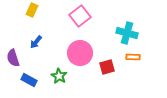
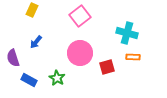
green star: moved 2 px left, 2 px down
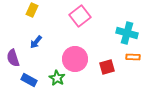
pink circle: moved 5 px left, 6 px down
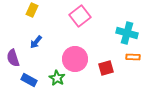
red square: moved 1 px left, 1 px down
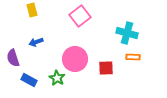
yellow rectangle: rotated 40 degrees counterclockwise
blue arrow: rotated 32 degrees clockwise
red square: rotated 14 degrees clockwise
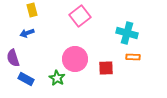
blue arrow: moved 9 px left, 9 px up
blue rectangle: moved 3 px left, 1 px up
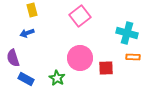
pink circle: moved 5 px right, 1 px up
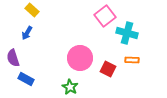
yellow rectangle: rotated 32 degrees counterclockwise
pink square: moved 25 px right
blue arrow: rotated 40 degrees counterclockwise
orange rectangle: moved 1 px left, 3 px down
red square: moved 2 px right, 1 px down; rotated 28 degrees clockwise
green star: moved 13 px right, 9 px down
